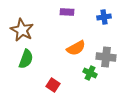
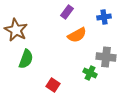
purple rectangle: rotated 56 degrees counterclockwise
brown star: moved 6 px left
orange semicircle: moved 1 px right, 13 px up
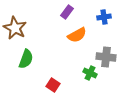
brown star: moved 1 px left, 2 px up
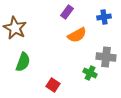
green semicircle: moved 3 px left, 3 px down
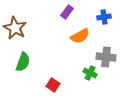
orange semicircle: moved 3 px right, 1 px down
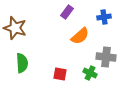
brown star: rotated 10 degrees counterclockwise
orange semicircle: rotated 12 degrees counterclockwise
green semicircle: moved 1 px left, 1 px down; rotated 24 degrees counterclockwise
red square: moved 7 px right, 11 px up; rotated 24 degrees counterclockwise
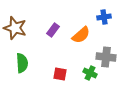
purple rectangle: moved 14 px left, 18 px down
orange semicircle: moved 1 px right, 1 px up
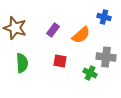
blue cross: rotated 24 degrees clockwise
red square: moved 13 px up
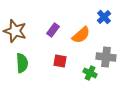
blue cross: rotated 32 degrees clockwise
brown star: moved 3 px down
